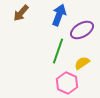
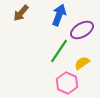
green line: moved 1 px right; rotated 15 degrees clockwise
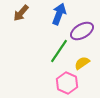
blue arrow: moved 1 px up
purple ellipse: moved 1 px down
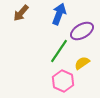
pink hexagon: moved 4 px left, 2 px up
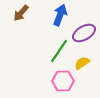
blue arrow: moved 1 px right, 1 px down
purple ellipse: moved 2 px right, 2 px down
pink hexagon: rotated 25 degrees counterclockwise
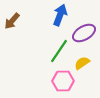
brown arrow: moved 9 px left, 8 px down
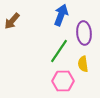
blue arrow: moved 1 px right
purple ellipse: rotated 65 degrees counterclockwise
yellow semicircle: moved 1 px right, 1 px down; rotated 63 degrees counterclockwise
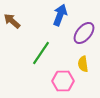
blue arrow: moved 1 px left
brown arrow: rotated 90 degrees clockwise
purple ellipse: rotated 45 degrees clockwise
green line: moved 18 px left, 2 px down
